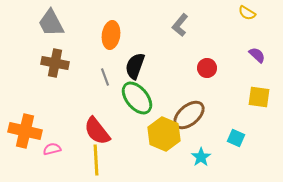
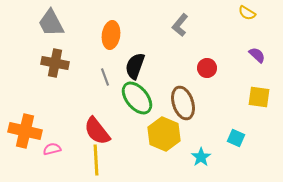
brown ellipse: moved 6 px left, 12 px up; rotated 68 degrees counterclockwise
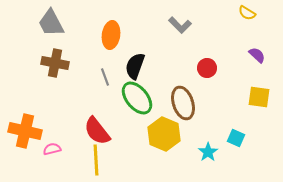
gray L-shape: rotated 85 degrees counterclockwise
cyan star: moved 7 px right, 5 px up
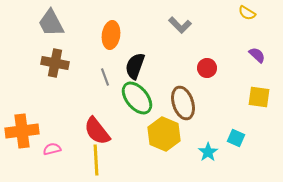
orange cross: moved 3 px left; rotated 20 degrees counterclockwise
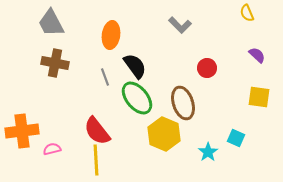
yellow semicircle: rotated 36 degrees clockwise
black semicircle: rotated 124 degrees clockwise
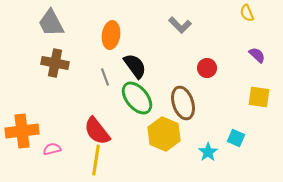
yellow line: rotated 12 degrees clockwise
